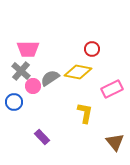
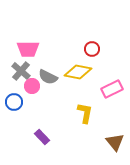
gray semicircle: moved 2 px left, 1 px up; rotated 120 degrees counterclockwise
pink circle: moved 1 px left
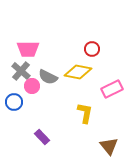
brown triangle: moved 6 px left, 4 px down
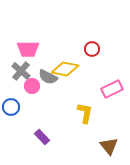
yellow diamond: moved 13 px left, 3 px up
blue circle: moved 3 px left, 5 px down
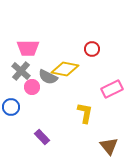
pink trapezoid: moved 1 px up
pink circle: moved 1 px down
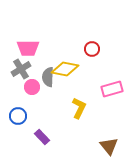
gray cross: moved 2 px up; rotated 18 degrees clockwise
gray semicircle: rotated 66 degrees clockwise
pink rectangle: rotated 10 degrees clockwise
blue circle: moved 7 px right, 9 px down
yellow L-shape: moved 6 px left, 5 px up; rotated 15 degrees clockwise
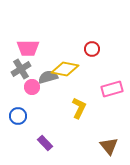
gray semicircle: rotated 72 degrees clockwise
purple rectangle: moved 3 px right, 6 px down
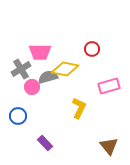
pink trapezoid: moved 12 px right, 4 px down
pink rectangle: moved 3 px left, 3 px up
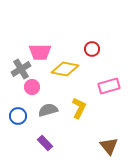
gray semicircle: moved 33 px down
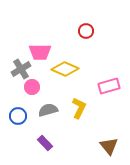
red circle: moved 6 px left, 18 px up
yellow diamond: rotated 12 degrees clockwise
